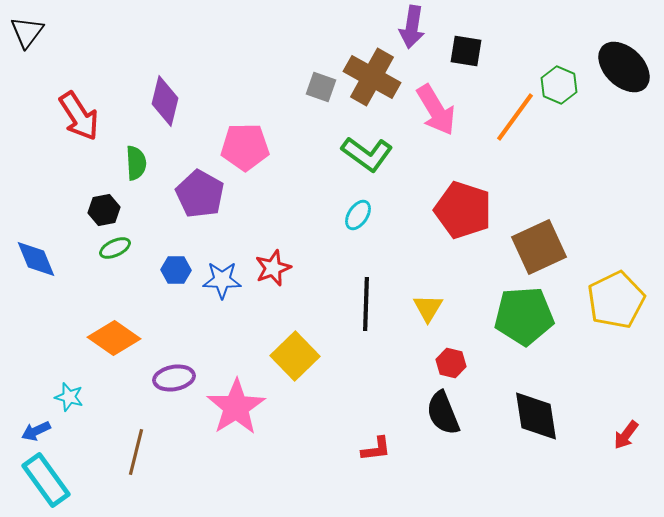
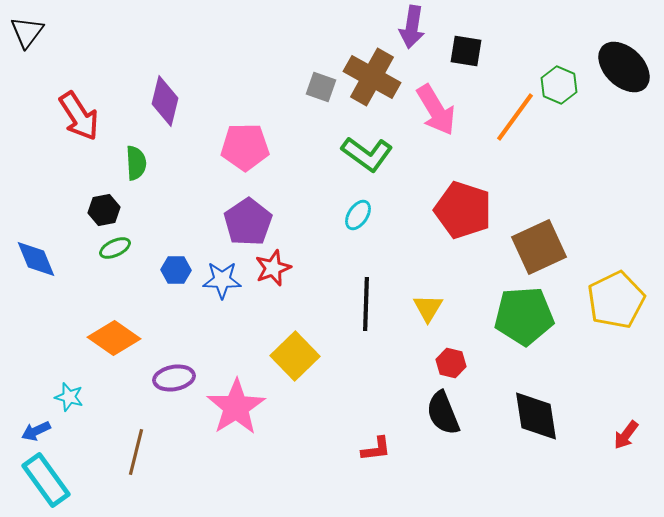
purple pentagon at (200, 194): moved 48 px right, 28 px down; rotated 9 degrees clockwise
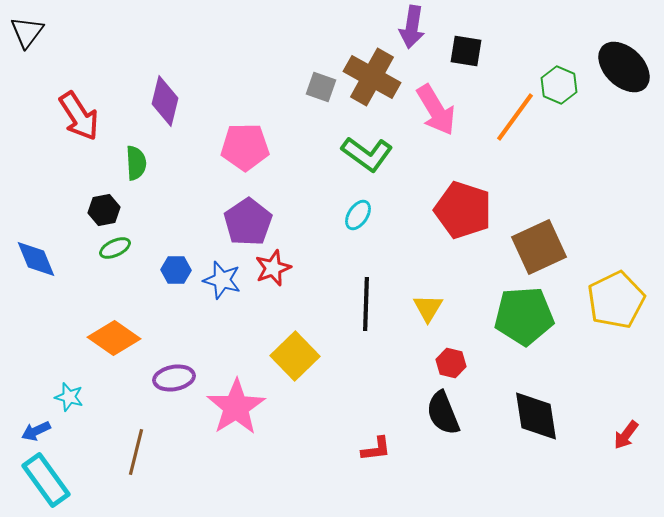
blue star at (222, 280): rotated 15 degrees clockwise
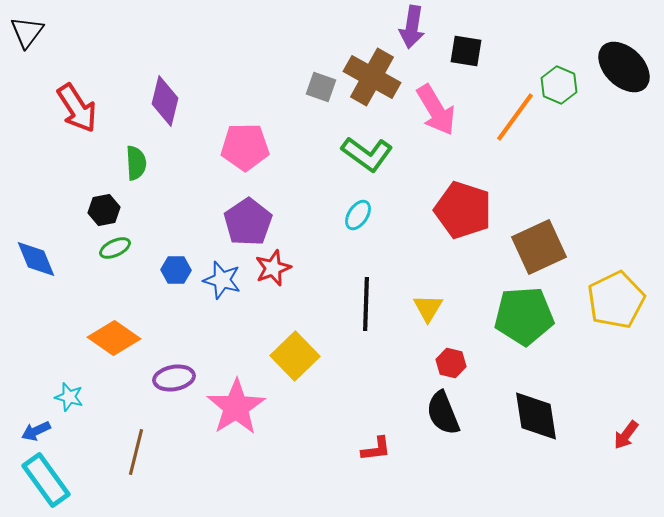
red arrow at (79, 116): moved 2 px left, 8 px up
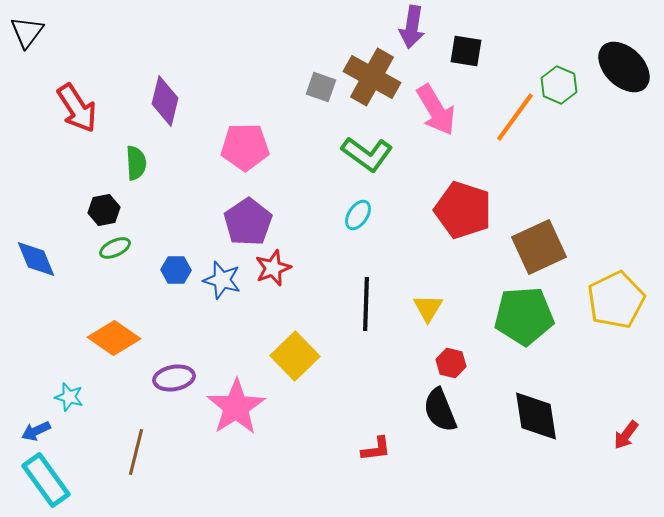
black semicircle at (443, 413): moved 3 px left, 3 px up
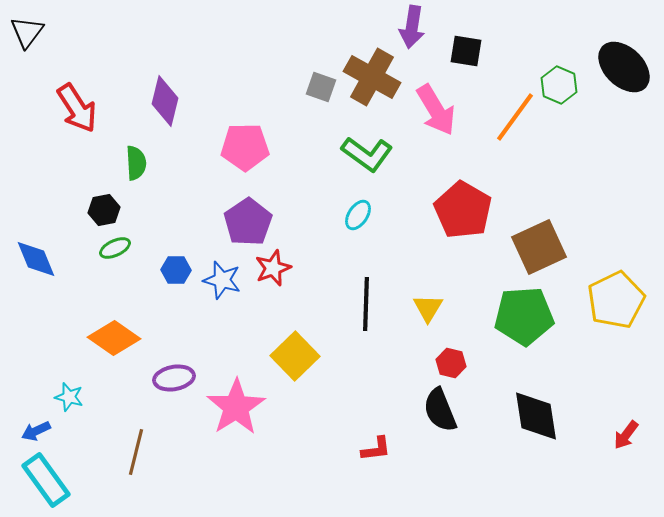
red pentagon at (463, 210): rotated 12 degrees clockwise
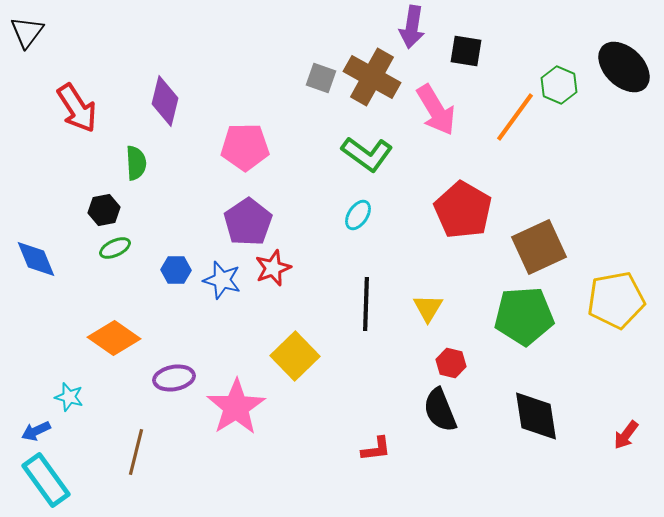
gray square at (321, 87): moved 9 px up
yellow pentagon at (616, 300): rotated 16 degrees clockwise
